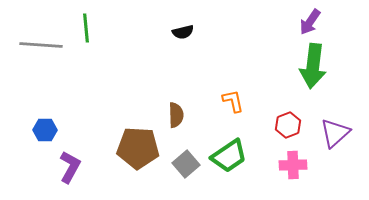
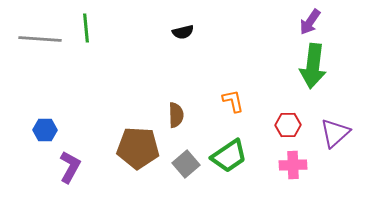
gray line: moved 1 px left, 6 px up
red hexagon: rotated 20 degrees clockwise
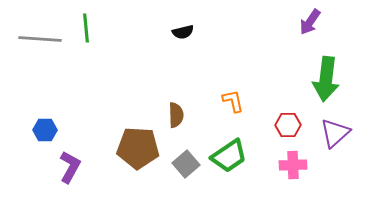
green arrow: moved 13 px right, 13 px down
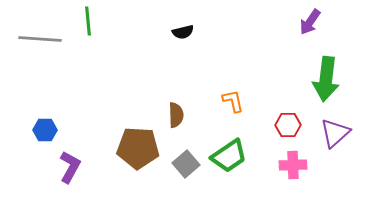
green line: moved 2 px right, 7 px up
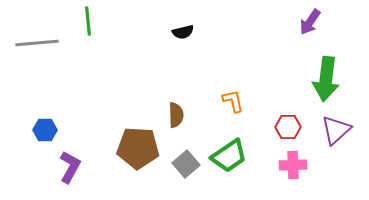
gray line: moved 3 px left, 4 px down; rotated 9 degrees counterclockwise
red hexagon: moved 2 px down
purple triangle: moved 1 px right, 3 px up
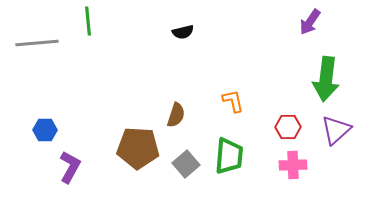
brown semicircle: rotated 20 degrees clockwise
green trapezoid: rotated 51 degrees counterclockwise
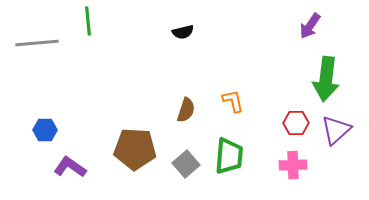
purple arrow: moved 4 px down
brown semicircle: moved 10 px right, 5 px up
red hexagon: moved 8 px right, 4 px up
brown pentagon: moved 3 px left, 1 px down
purple L-shape: rotated 84 degrees counterclockwise
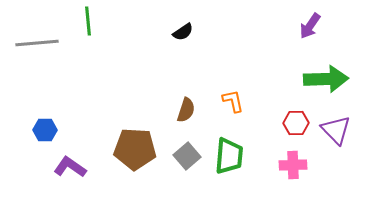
black semicircle: rotated 20 degrees counterclockwise
green arrow: rotated 99 degrees counterclockwise
purple triangle: rotated 32 degrees counterclockwise
gray square: moved 1 px right, 8 px up
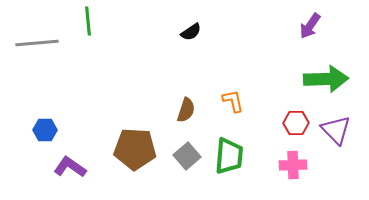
black semicircle: moved 8 px right
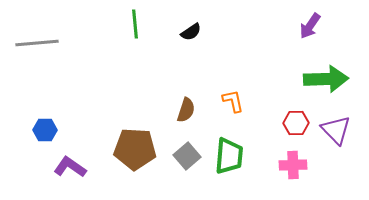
green line: moved 47 px right, 3 px down
